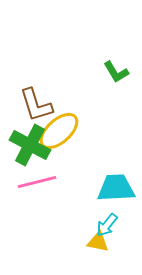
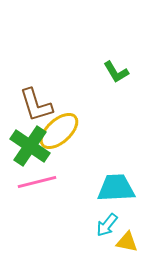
green cross: moved 1 px down; rotated 6 degrees clockwise
yellow triangle: moved 29 px right
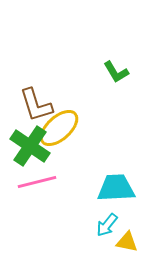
yellow ellipse: moved 3 px up
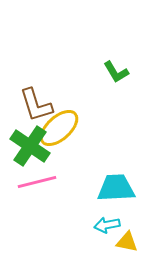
cyan arrow: rotated 40 degrees clockwise
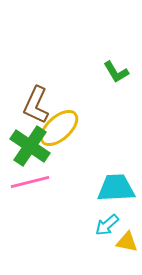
brown L-shape: rotated 42 degrees clockwise
pink line: moved 7 px left
cyan arrow: rotated 30 degrees counterclockwise
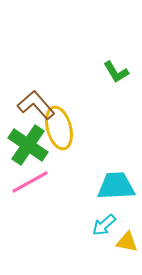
brown L-shape: rotated 114 degrees clockwise
yellow ellipse: rotated 63 degrees counterclockwise
green cross: moved 2 px left, 1 px up
pink line: rotated 15 degrees counterclockwise
cyan trapezoid: moved 2 px up
cyan arrow: moved 3 px left
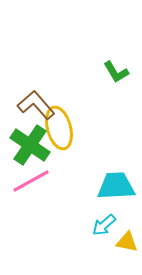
green cross: moved 2 px right
pink line: moved 1 px right, 1 px up
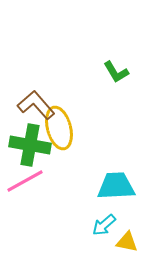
green cross: rotated 24 degrees counterclockwise
pink line: moved 6 px left
